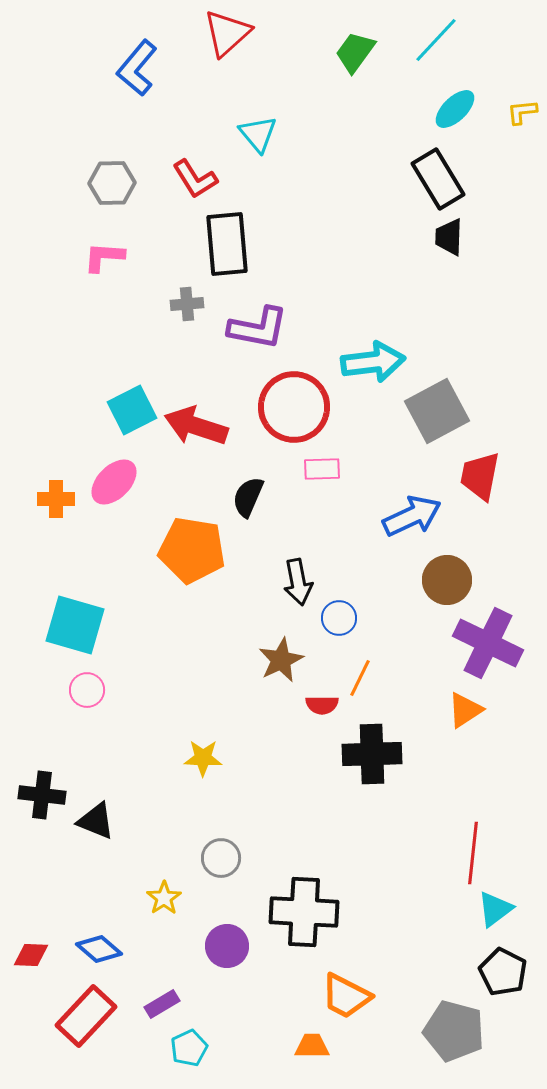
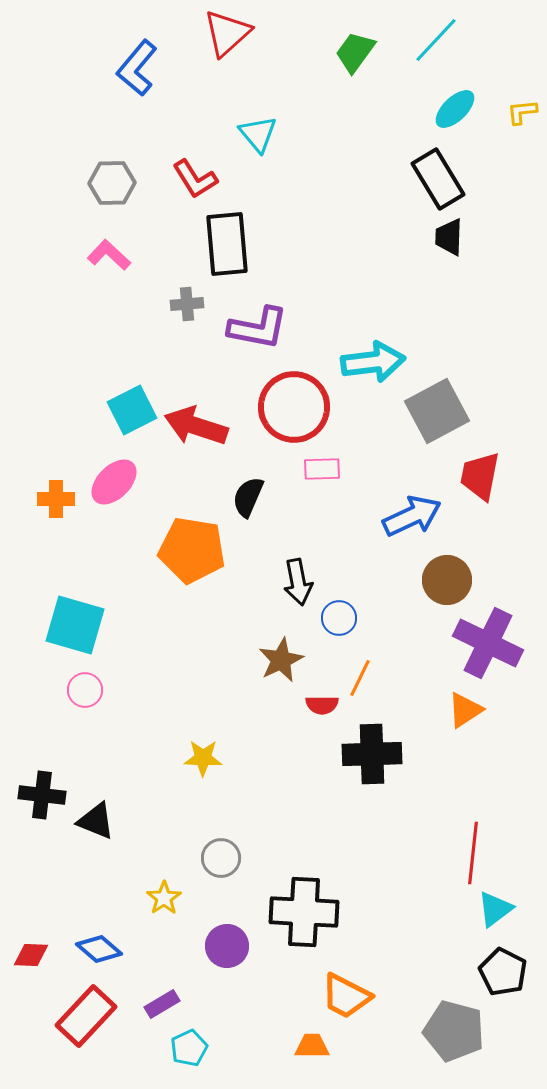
pink L-shape at (104, 257): moved 5 px right, 2 px up; rotated 39 degrees clockwise
pink circle at (87, 690): moved 2 px left
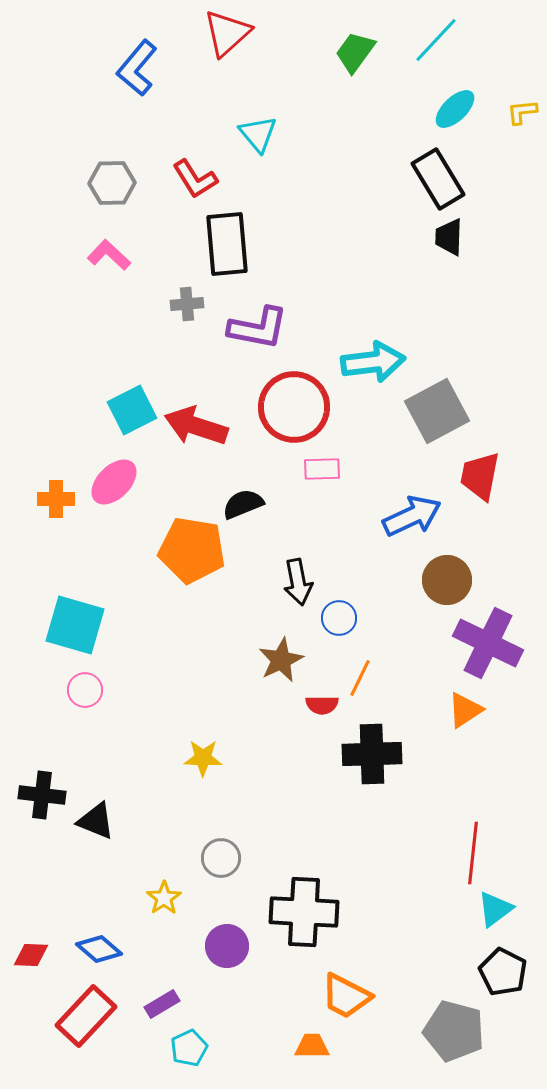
black semicircle at (248, 497): moved 5 px left, 7 px down; rotated 45 degrees clockwise
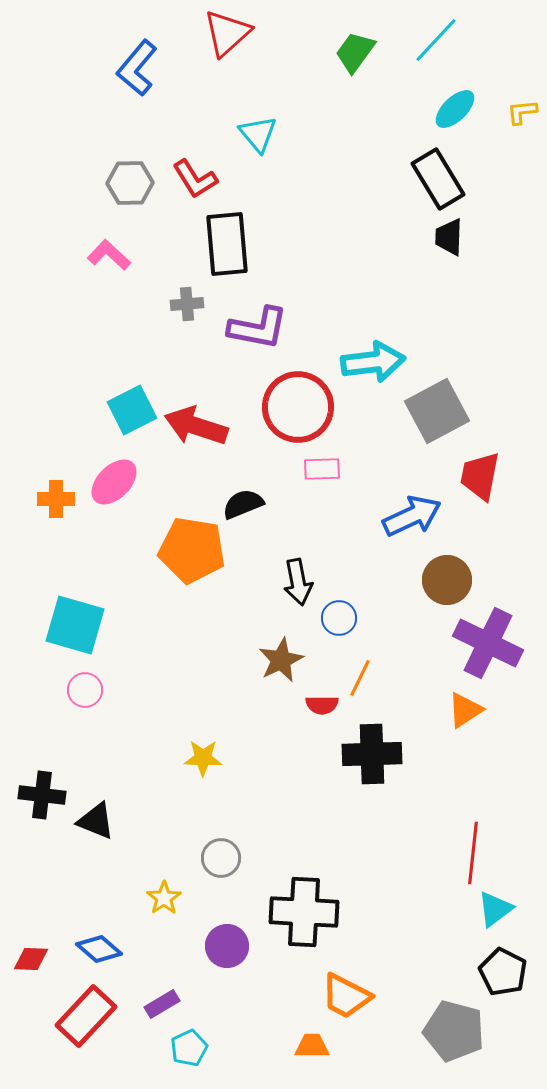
gray hexagon at (112, 183): moved 18 px right
red circle at (294, 407): moved 4 px right
red diamond at (31, 955): moved 4 px down
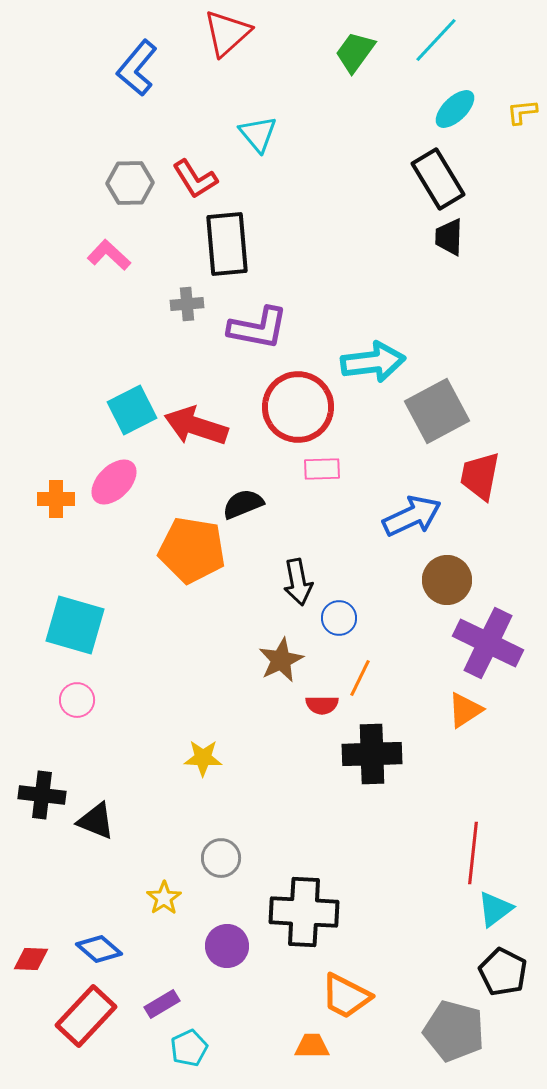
pink circle at (85, 690): moved 8 px left, 10 px down
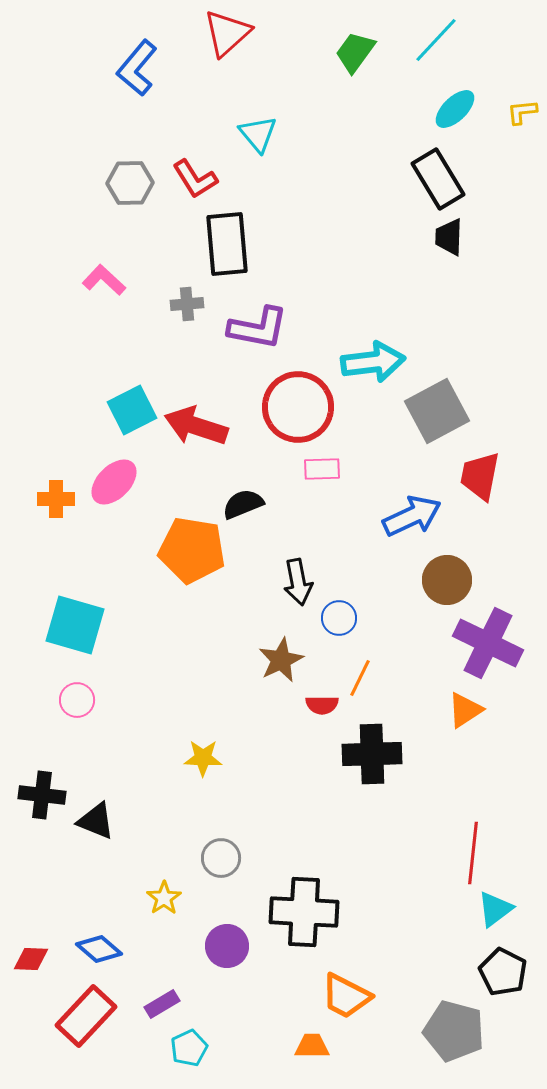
pink L-shape at (109, 255): moved 5 px left, 25 px down
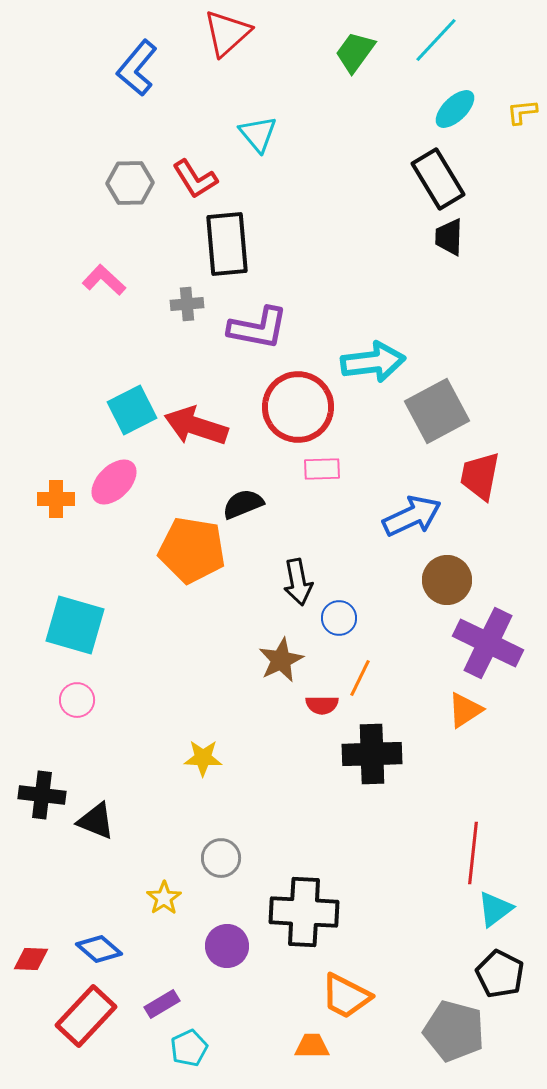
black pentagon at (503, 972): moved 3 px left, 2 px down
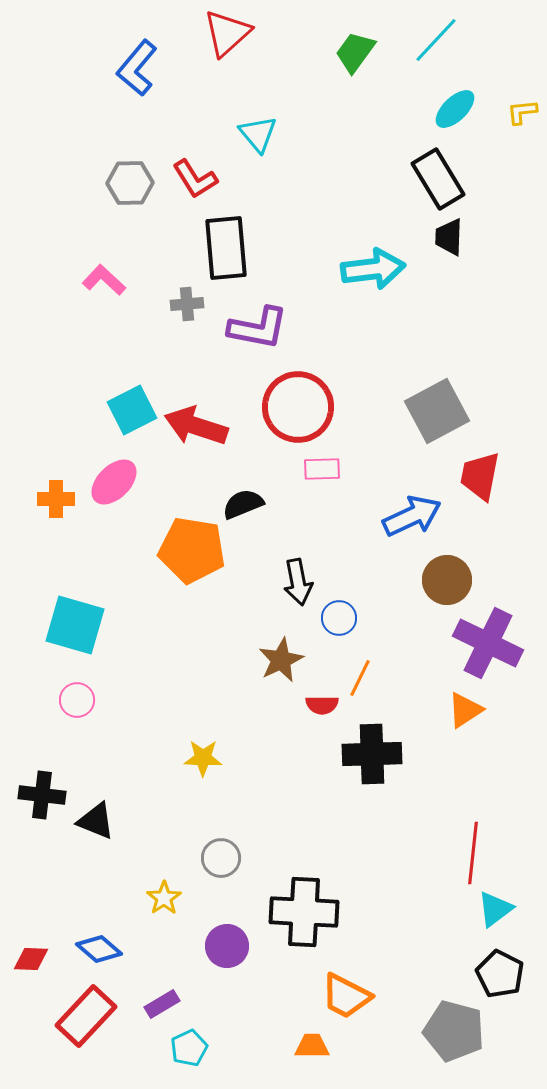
black rectangle at (227, 244): moved 1 px left, 4 px down
cyan arrow at (373, 362): moved 93 px up
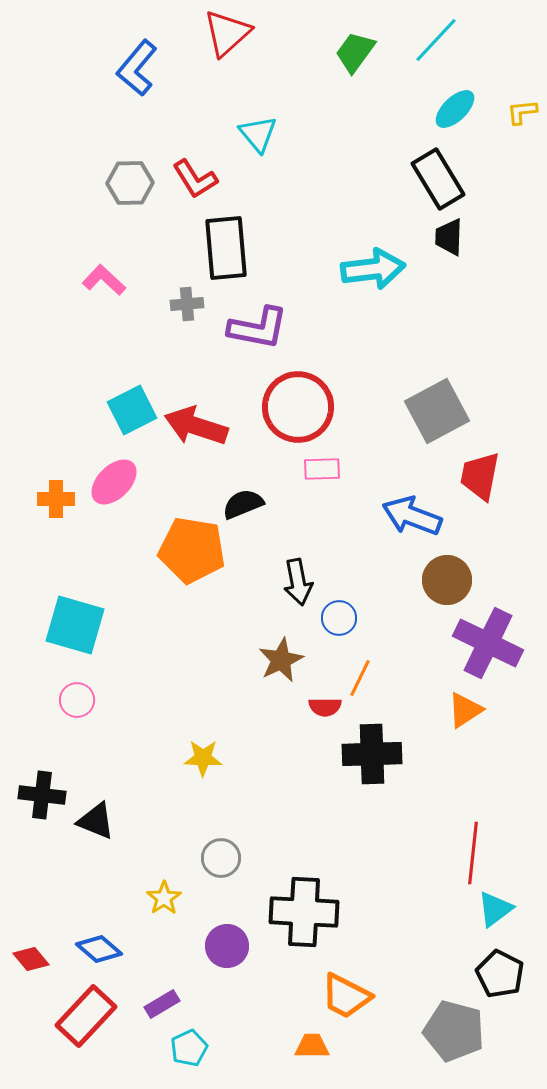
blue arrow at (412, 516): rotated 134 degrees counterclockwise
red semicircle at (322, 705): moved 3 px right, 2 px down
red diamond at (31, 959): rotated 48 degrees clockwise
